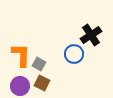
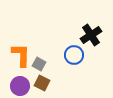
blue circle: moved 1 px down
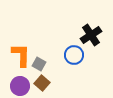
brown square: rotated 14 degrees clockwise
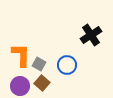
blue circle: moved 7 px left, 10 px down
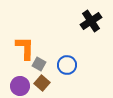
black cross: moved 14 px up
orange L-shape: moved 4 px right, 7 px up
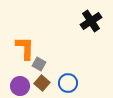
blue circle: moved 1 px right, 18 px down
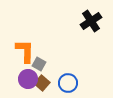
orange L-shape: moved 3 px down
purple circle: moved 8 px right, 7 px up
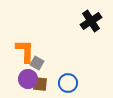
gray square: moved 2 px left, 1 px up
brown square: moved 2 px left, 1 px down; rotated 35 degrees counterclockwise
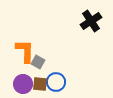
gray square: moved 1 px right, 1 px up
purple circle: moved 5 px left, 5 px down
blue circle: moved 12 px left, 1 px up
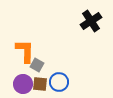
gray square: moved 1 px left, 3 px down
blue circle: moved 3 px right
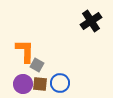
blue circle: moved 1 px right, 1 px down
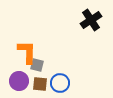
black cross: moved 1 px up
orange L-shape: moved 2 px right, 1 px down
gray square: rotated 16 degrees counterclockwise
purple circle: moved 4 px left, 3 px up
